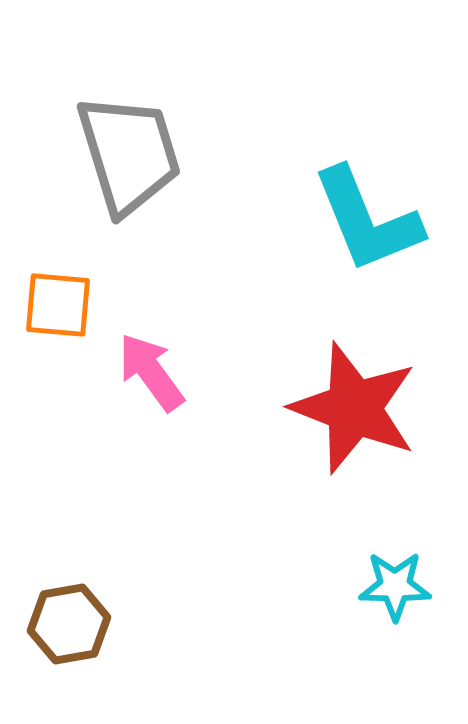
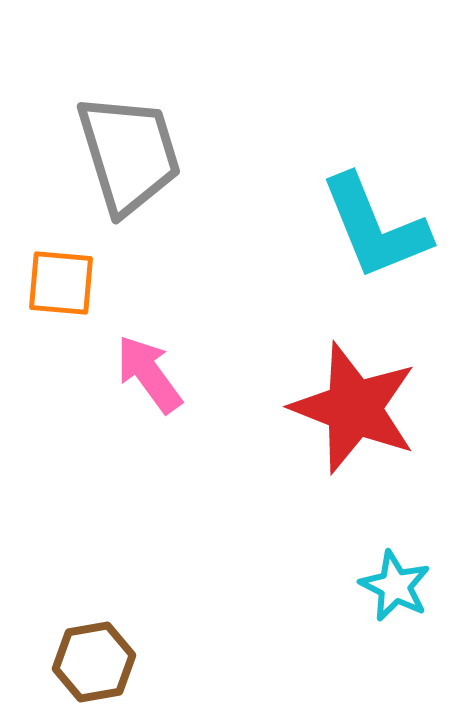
cyan L-shape: moved 8 px right, 7 px down
orange square: moved 3 px right, 22 px up
pink arrow: moved 2 px left, 2 px down
cyan star: rotated 26 degrees clockwise
brown hexagon: moved 25 px right, 38 px down
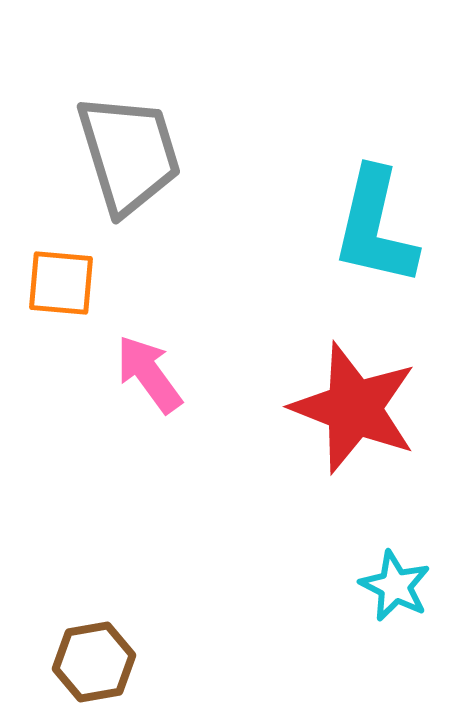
cyan L-shape: rotated 35 degrees clockwise
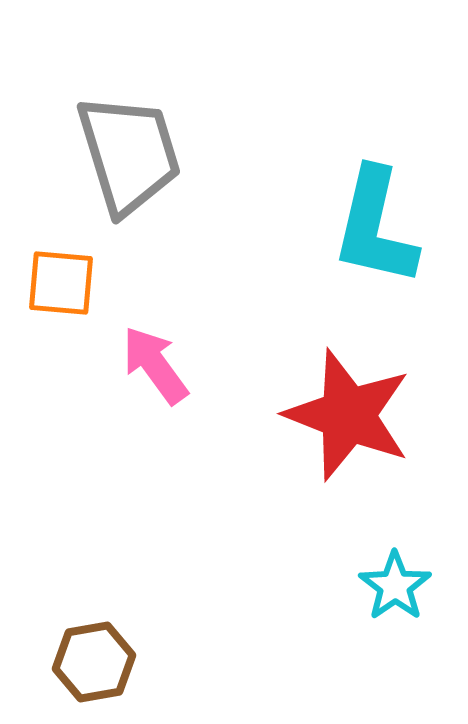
pink arrow: moved 6 px right, 9 px up
red star: moved 6 px left, 7 px down
cyan star: rotated 10 degrees clockwise
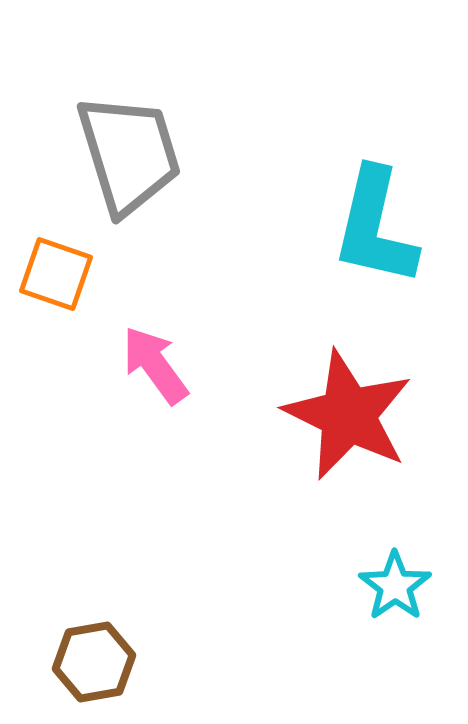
orange square: moved 5 px left, 9 px up; rotated 14 degrees clockwise
red star: rotated 5 degrees clockwise
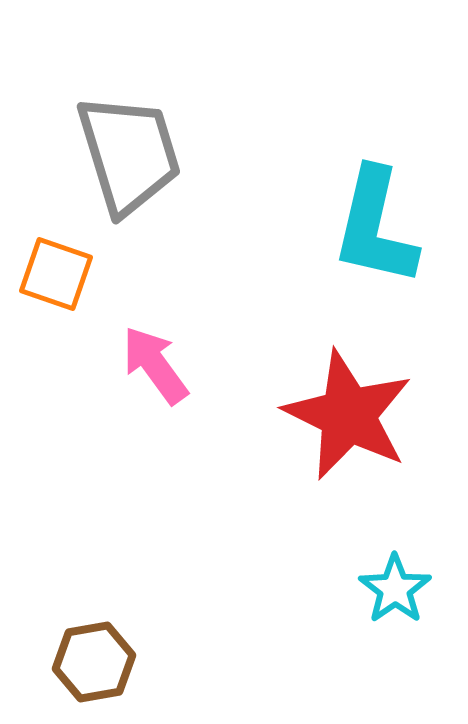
cyan star: moved 3 px down
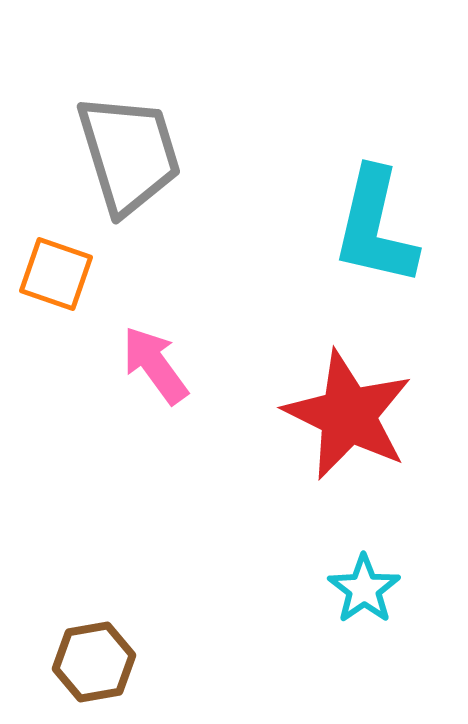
cyan star: moved 31 px left
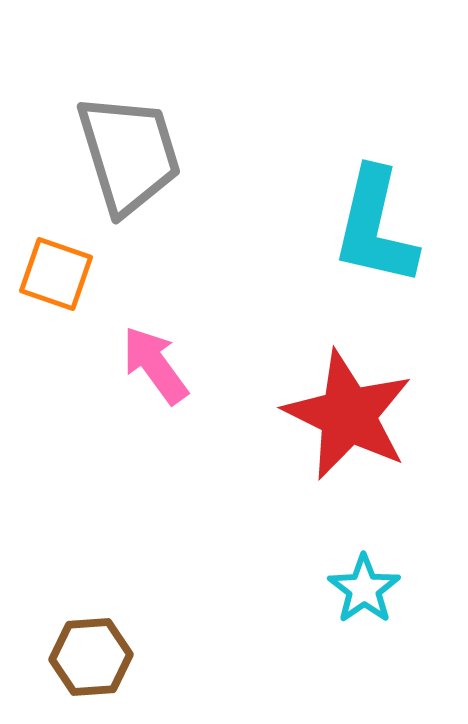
brown hexagon: moved 3 px left, 5 px up; rotated 6 degrees clockwise
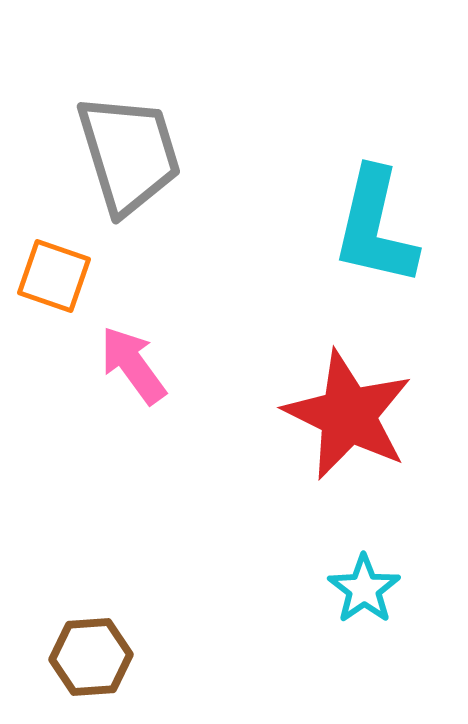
orange square: moved 2 px left, 2 px down
pink arrow: moved 22 px left
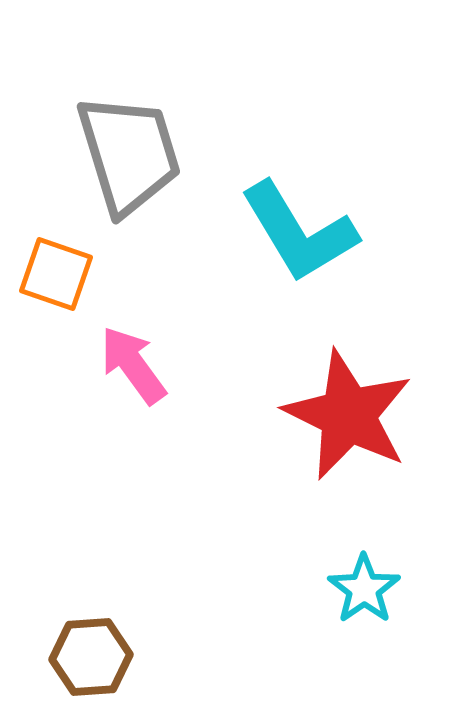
cyan L-shape: moved 76 px left, 5 px down; rotated 44 degrees counterclockwise
orange square: moved 2 px right, 2 px up
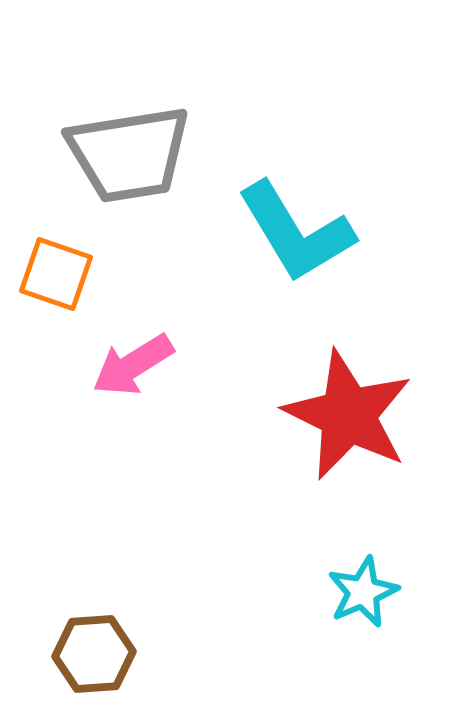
gray trapezoid: rotated 98 degrees clockwise
cyan L-shape: moved 3 px left
pink arrow: rotated 86 degrees counterclockwise
cyan star: moved 1 px left, 3 px down; rotated 12 degrees clockwise
brown hexagon: moved 3 px right, 3 px up
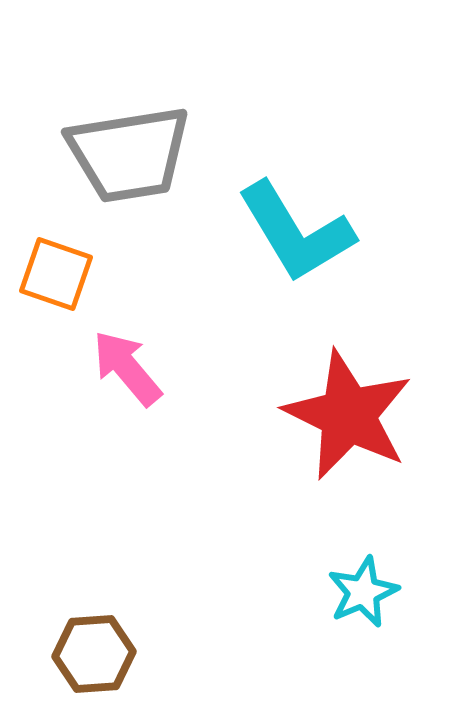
pink arrow: moved 6 px left, 3 px down; rotated 82 degrees clockwise
